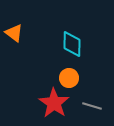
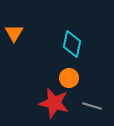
orange triangle: rotated 24 degrees clockwise
cyan diamond: rotated 12 degrees clockwise
red star: rotated 20 degrees counterclockwise
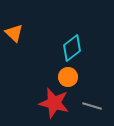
orange triangle: rotated 18 degrees counterclockwise
cyan diamond: moved 4 px down; rotated 40 degrees clockwise
orange circle: moved 1 px left, 1 px up
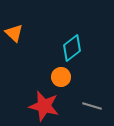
orange circle: moved 7 px left
red star: moved 10 px left, 3 px down
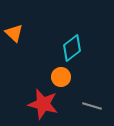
red star: moved 1 px left, 2 px up
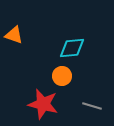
orange triangle: moved 2 px down; rotated 24 degrees counterclockwise
cyan diamond: rotated 32 degrees clockwise
orange circle: moved 1 px right, 1 px up
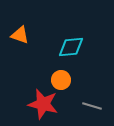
orange triangle: moved 6 px right
cyan diamond: moved 1 px left, 1 px up
orange circle: moved 1 px left, 4 px down
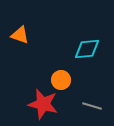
cyan diamond: moved 16 px right, 2 px down
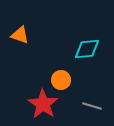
red star: rotated 20 degrees clockwise
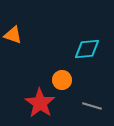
orange triangle: moved 7 px left
orange circle: moved 1 px right
red star: moved 3 px left, 1 px up
